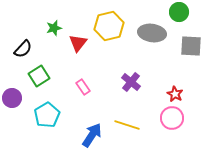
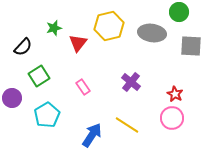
black semicircle: moved 2 px up
yellow line: rotated 15 degrees clockwise
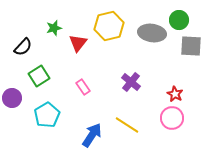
green circle: moved 8 px down
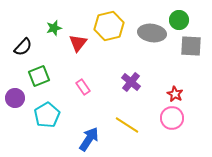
green square: rotated 10 degrees clockwise
purple circle: moved 3 px right
blue arrow: moved 3 px left, 4 px down
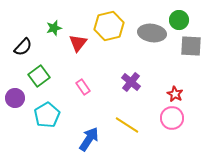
green square: rotated 15 degrees counterclockwise
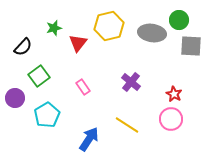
red star: moved 1 px left
pink circle: moved 1 px left, 1 px down
